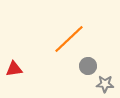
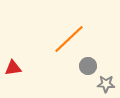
red triangle: moved 1 px left, 1 px up
gray star: moved 1 px right
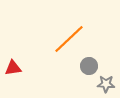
gray circle: moved 1 px right
